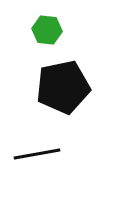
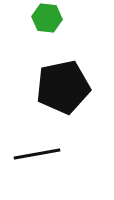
green hexagon: moved 12 px up
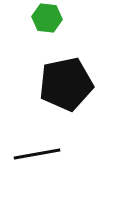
black pentagon: moved 3 px right, 3 px up
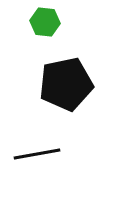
green hexagon: moved 2 px left, 4 px down
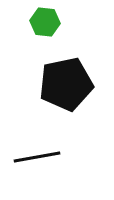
black line: moved 3 px down
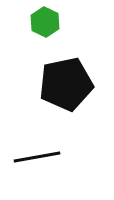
green hexagon: rotated 20 degrees clockwise
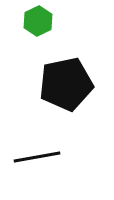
green hexagon: moved 7 px left, 1 px up; rotated 8 degrees clockwise
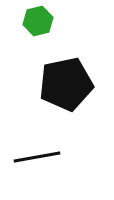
green hexagon: rotated 12 degrees clockwise
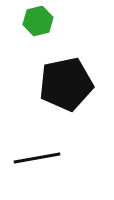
black line: moved 1 px down
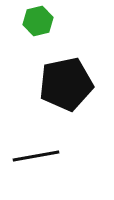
black line: moved 1 px left, 2 px up
